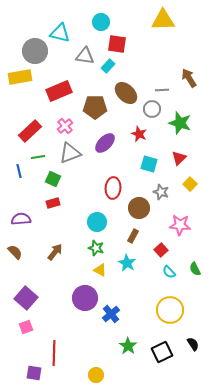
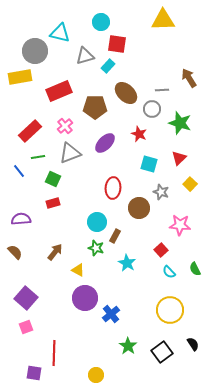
gray triangle at (85, 56): rotated 24 degrees counterclockwise
blue line at (19, 171): rotated 24 degrees counterclockwise
brown rectangle at (133, 236): moved 18 px left
yellow triangle at (100, 270): moved 22 px left
black square at (162, 352): rotated 10 degrees counterclockwise
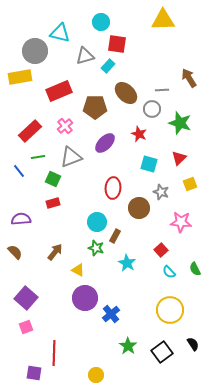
gray triangle at (70, 153): moved 1 px right, 4 px down
yellow square at (190, 184): rotated 24 degrees clockwise
pink star at (180, 225): moved 1 px right, 3 px up
